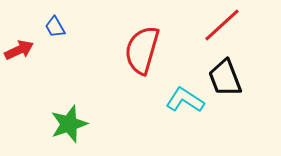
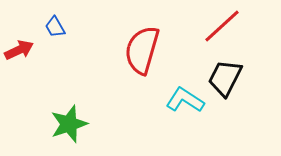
red line: moved 1 px down
black trapezoid: rotated 48 degrees clockwise
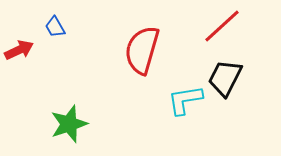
cyan L-shape: rotated 42 degrees counterclockwise
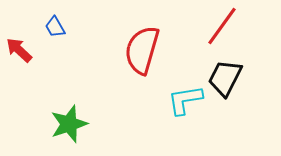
red line: rotated 12 degrees counterclockwise
red arrow: rotated 112 degrees counterclockwise
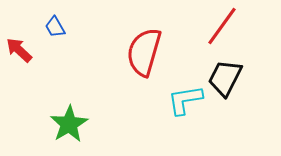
red semicircle: moved 2 px right, 2 px down
green star: rotated 12 degrees counterclockwise
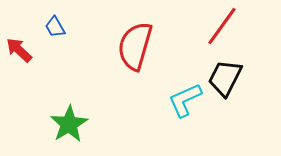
red semicircle: moved 9 px left, 6 px up
cyan L-shape: rotated 15 degrees counterclockwise
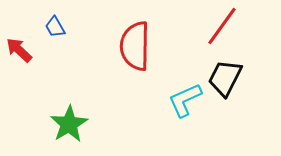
red semicircle: rotated 15 degrees counterclockwise
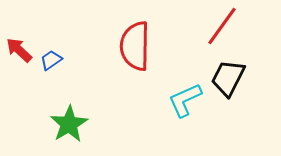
blue trapezoid: moved 4 px left, 33 px down; rotated 85 degrees clockwise
black trapezoid: moved 3 px right
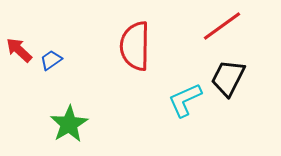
red line: rotated 18 degrees clockwise
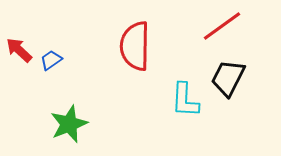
cyan L-shape: rotated 63 degrees counterclockwise
green star: rotated 9 degrees clockwise
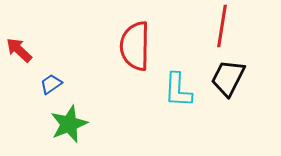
red line: rotated 45 degrees counterclockwise
blue trapezoid: moved 24 px down
cyan L-shape: moved 7 px left, 10 px up
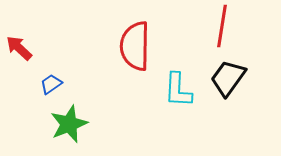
red arrow: moved 2 px up
black trapezoid: rotated 9 degrees clockwise
